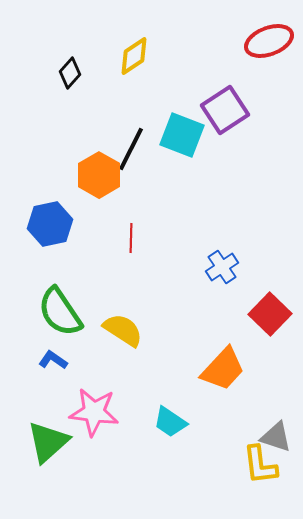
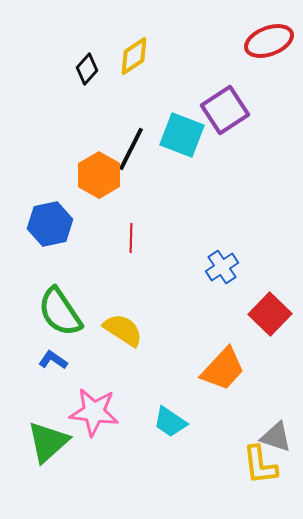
black diamond: moved 17 px right, 4 px up
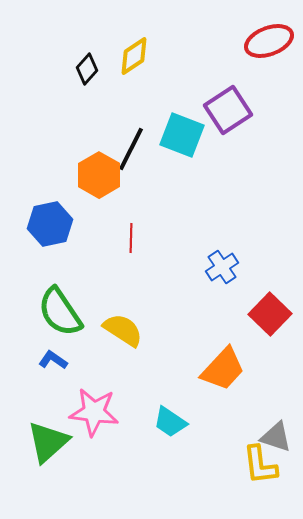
purple square: moved 3 px right
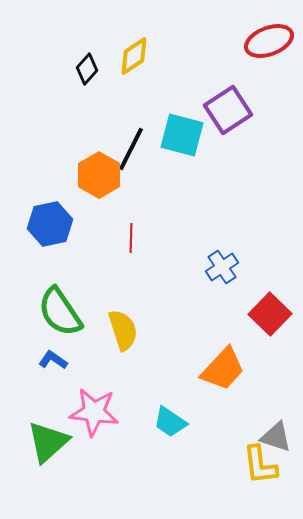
cyan square: rotated 6 degrees counterclockwise
yellow semicircle: rotated 39 degrees clockwise
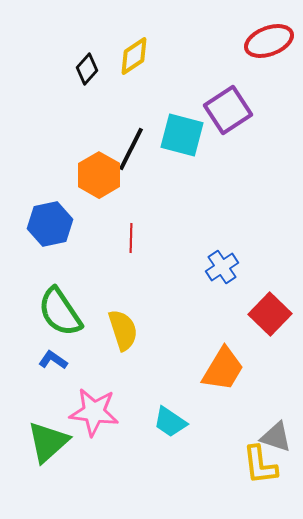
orange trapezoid: rotated 12 degrees counterclockwise
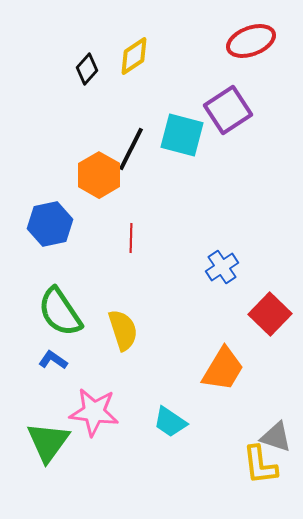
red ellipse: moved 18 px left
green triangle: rotated 12 degrees counterclockwise
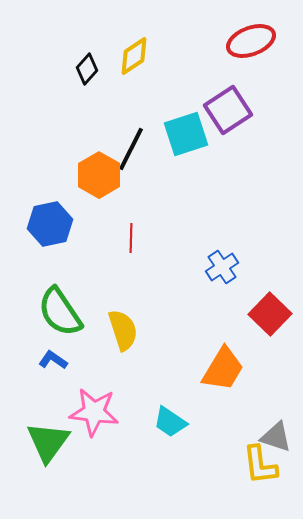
cyan square: moved 4 px right, 1 px up; rotated 33 degrees counterclockwise
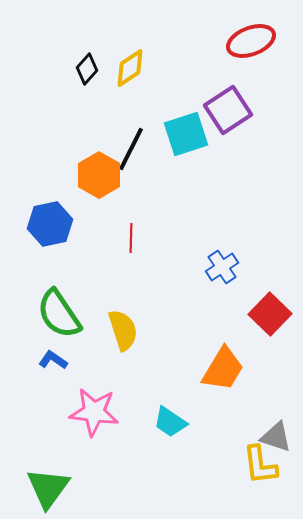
yellow diamond: moved 4 px left, 12 px down
green semicircle: moved 1 px left, 2 px down
green triangle: moved 46 px down
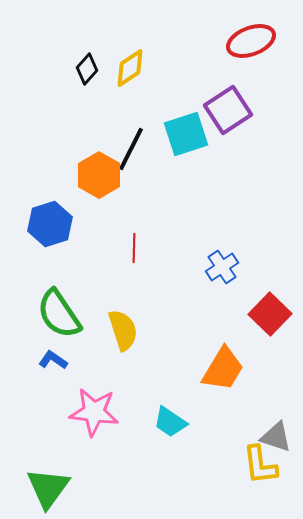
blue hexagon: rotated 6 degrees counterclockwise
red line: moved 3 px right, 10 px down
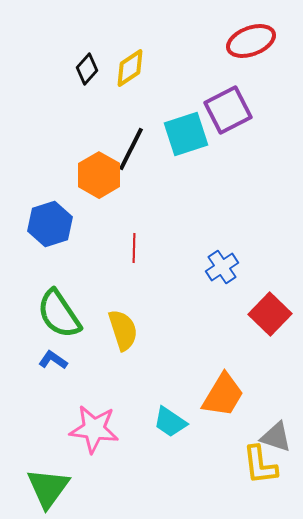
purple square: rotated 6 degrees clockwise
orange trapezoid: moved 26 px down
pink star: moved 17 px down
